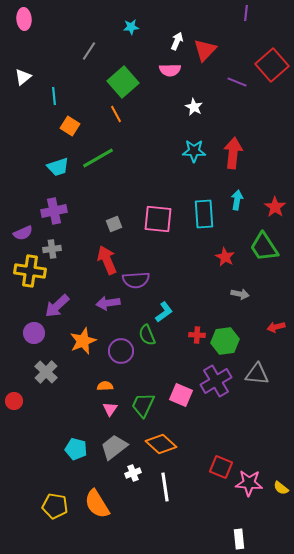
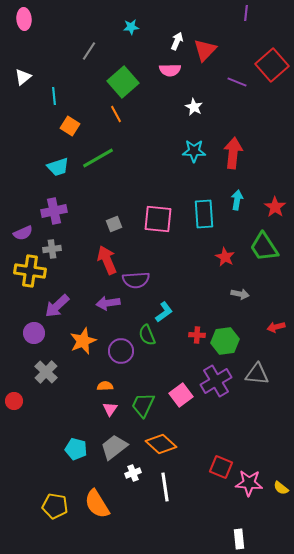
pink square at (181, 395): rotated 30 degrees clockwise
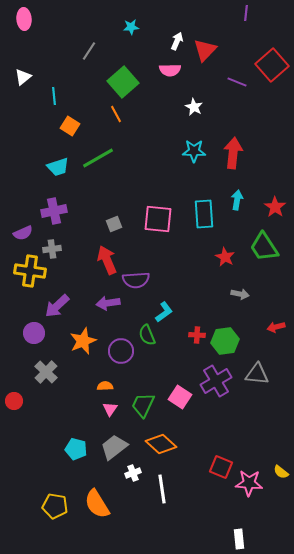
pink square at (181, 395): moved 1 px left, 2 px down; rotated 20 degrees counterclockwise
white line at (165, 487): moved 3 px left, 2 px down
yellow semicircle at (281, 488): moved 16 px up
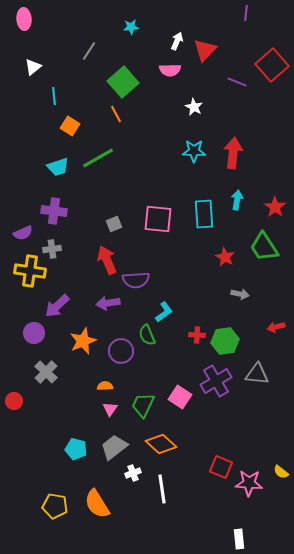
white triangle at (23, 77): moved 10 px right, 10 px up
purple cross at (54, 211): rotated 20 degrees clockwise
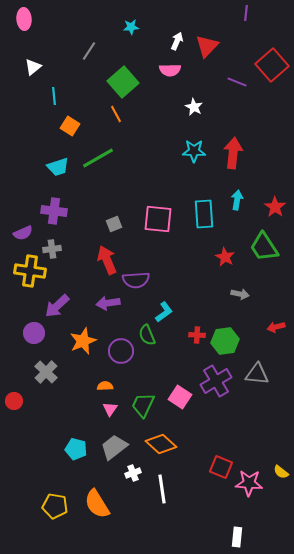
red triangle at (205, 50): moved 2 px right, 4 px up
white rectangle at (239, 539): moved 2 px left, 2 px up; rotated 12 degrees clockwise
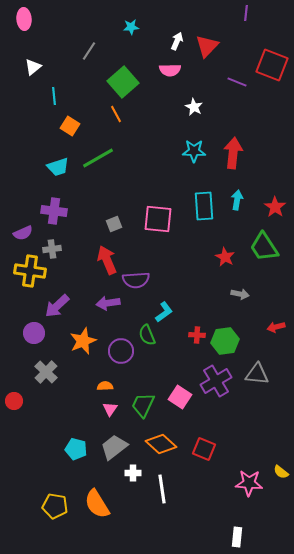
red square at (272, 65): rotated 28 degrees counterclockwise
cyan rectangle at (204, 214): moved 8 px up
red square at (221, 467): moved 17 px left, 18 px up
white cross at (133, 473): rotated 21 degrees clockwise
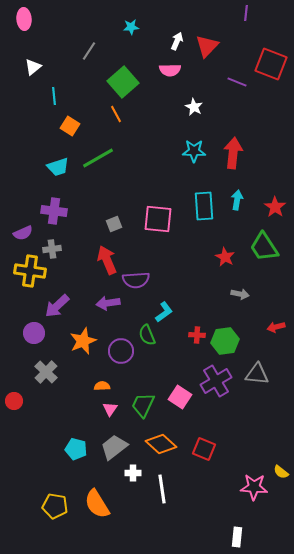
red square at (272, 65): moved 1 px left, 1 px up
orange semicircle at (105, 386): moved 3 px left
pink star at (249, 483): moved 5 px right, 4 px down
